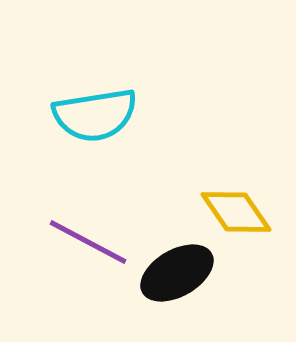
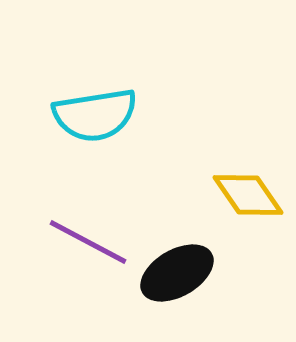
yellow diamond: moved 12 px right, 17 px up
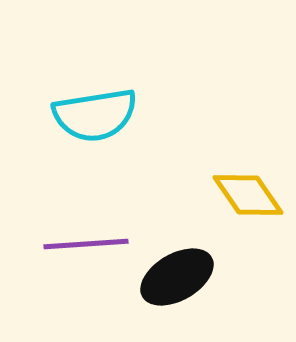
purple line: moved 2 px left, 2 px down; rotated 32 degrees counterclockwise
black ellipse: moved 4 px down
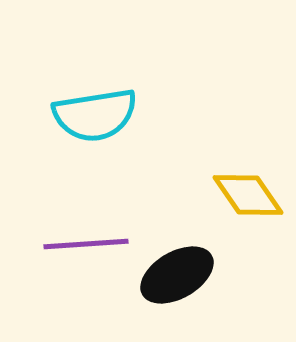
black ellipse: moved 2 px up
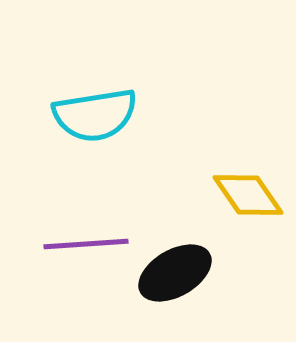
black ellipse: moved 2 px left, 2 px up
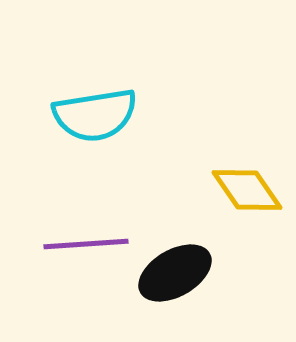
yellow diamond: moved 1 px left, 5 px up
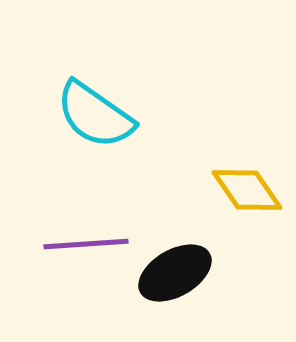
cyan semicircle: rotated 44 degrees clockwise
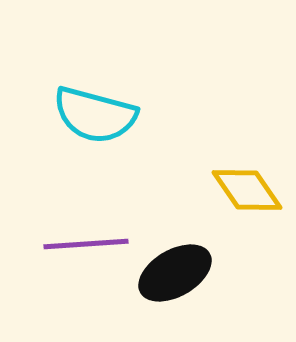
cyan semicircle: rotated 20 degrees counterclockwise
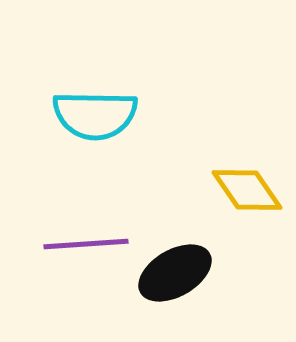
cyan semicircle: rotated 14 degrees counterclockwise
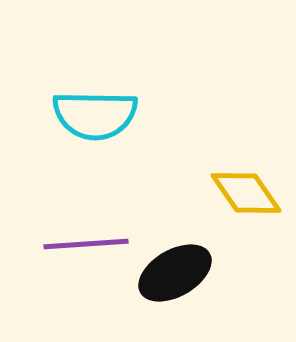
yellow diamond: moved 1 px left, 3 px down
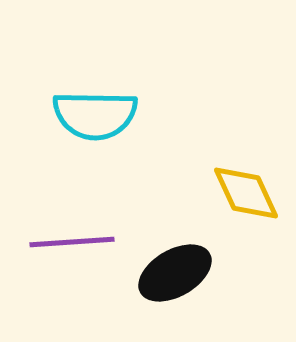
yellow diamond: rotated 10 degrees clockwise
purple line: moved 14 px left, 2 px up
